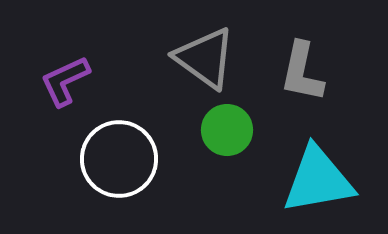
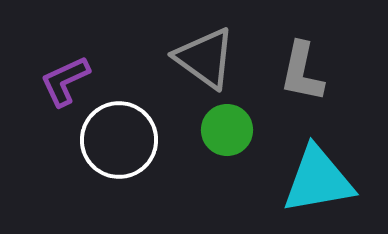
white circle: moved 19 px up
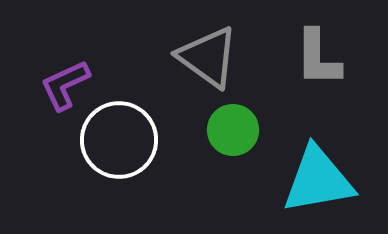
gray triangle: moved 3 px right, 1 px up
gray L-shape: moved 16 px right, 14 px up; rotated 12 degrees counterclockwise
purple L-shape: moved 4 px down
green circle: moved 6 px right
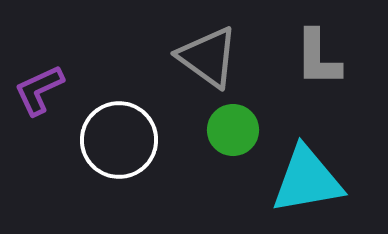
purple L-shape: moved 26 px left, 5 px down
cyan triangle: moved 11 px left
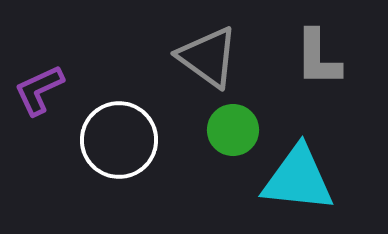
cyan triangle: moved 9 px left, 1 px up; rotated 16 degrees clockwise
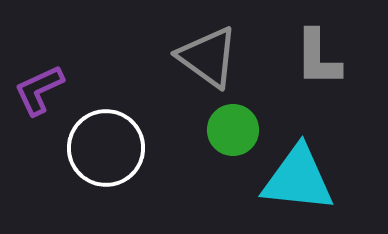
white circle: moved 13 px left, 8 px down
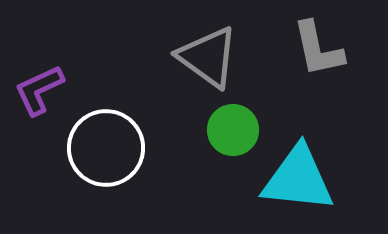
gray L-shape: moved 9 px up; rotated 12 degrees counterclockwise
